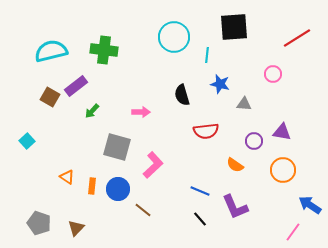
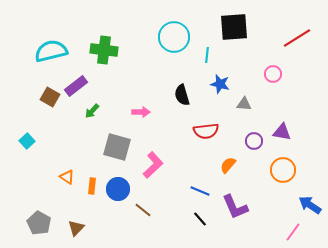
orange semicircle: moved 7 px left; rotated 96 degrees clockwise
gray pentagon: rotated 10 degrees clockwise
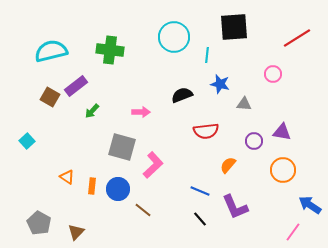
green cross: moved 6 px right
black semicircle: rotated 85 degrees clockwise
gray square: moved 5 px right
brown triangle: moved 4 px down
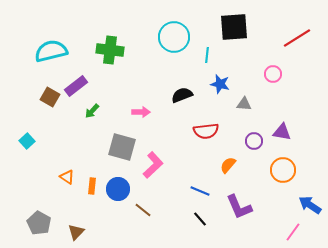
purple L-shape: moved 4 px right
